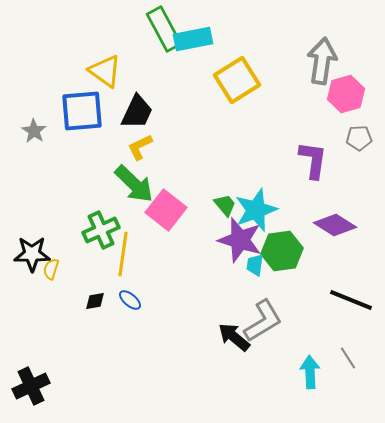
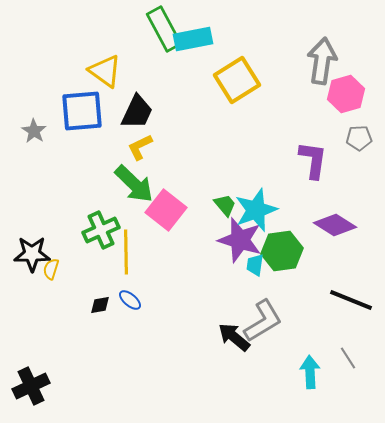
yellow line: moved 3 px right, 2 px up; rotated 9 degrees counterclockwise
black diamond: moved 5 px right, 4 px down
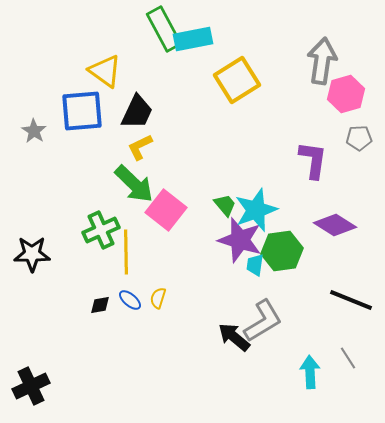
yellow semicircle: moved 107 px right, 29 px down
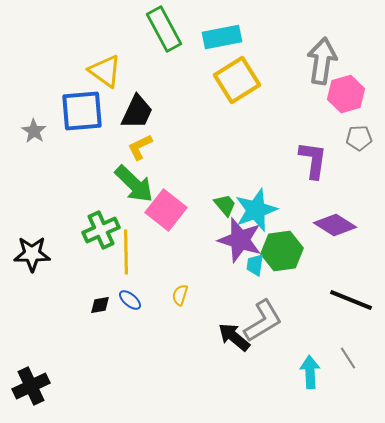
cyan rectangle: moved 29 px right, 2 px up
yellow semicircle: moved 22 px right, 3 px up
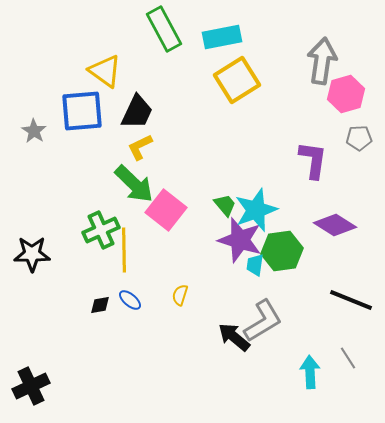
yellow line: moved 2 px left, 2 px up
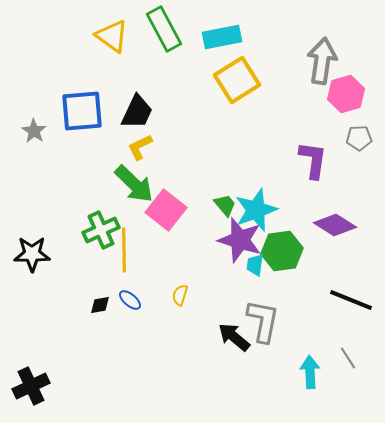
yellow triangle: moved 7 px right, 35 px up
gray L-shape: rotated 48 degrees counterclockwise
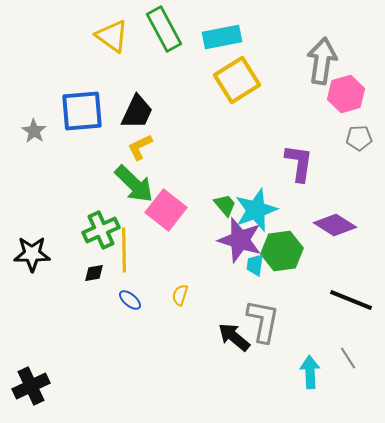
purple L-shape: moved 14 px left, 3 px down
black diamond: moved 6 px left, 32 px up
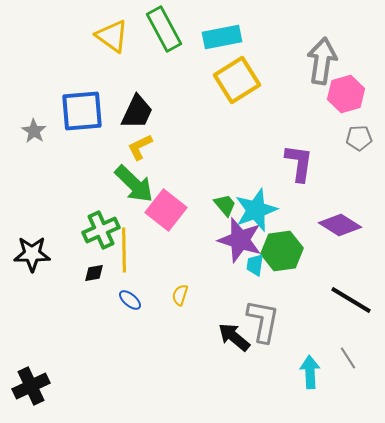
purple diamond: moved 5 px right
black line: rotated 9 degrees clockwise
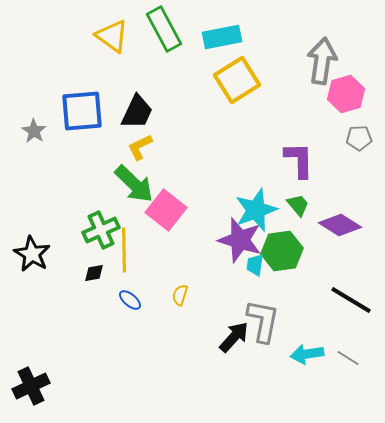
purple L-shape: moved 3 px up; rotated 9 degrees counterclockwise
green trapezoid: moved 73 px right
black star: rotated 30 degrees clockwise
black arrow: rotated 92 degrees clockwise
gray line: rotated 25 degrees counterclockwise
cyan arrow: moved 3 px left, 18 px up; rotated 96 degrees counterclockwise
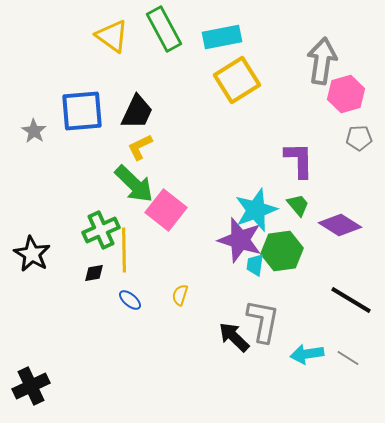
black arrow: rotated 88 degrees counterclockwise
